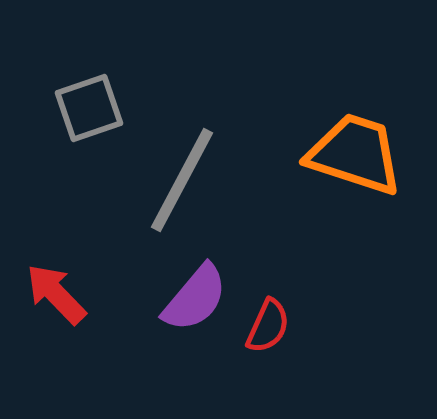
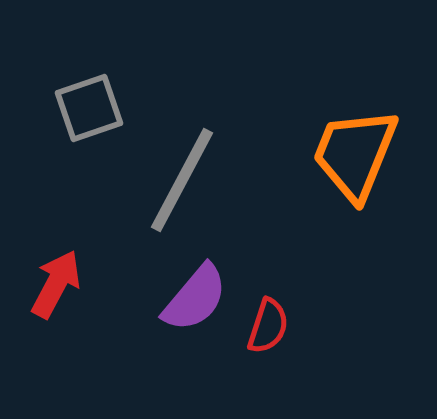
orange trapezoid: rotated 86 degrees counterclockwise
red arrow: moved 10 px up; rotated 72 degrees clockwise
red semicircle: rotated 6 degrees counterclockwise
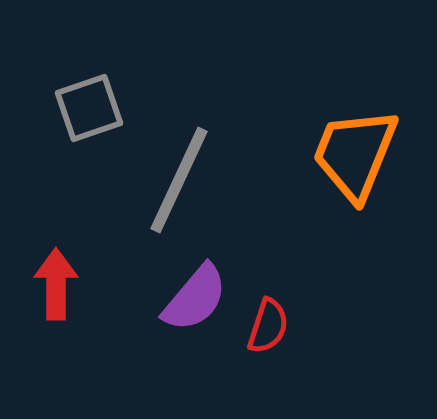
gray line: moved 3 px left; rotated 3 degrees counterclockwise
red arrow: rotated 28 degrees counterclockwise
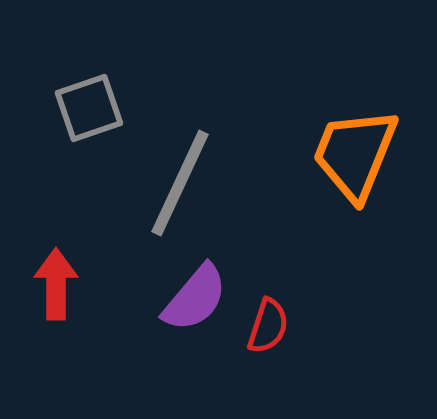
gray line: moved 1 px right, 3 px down
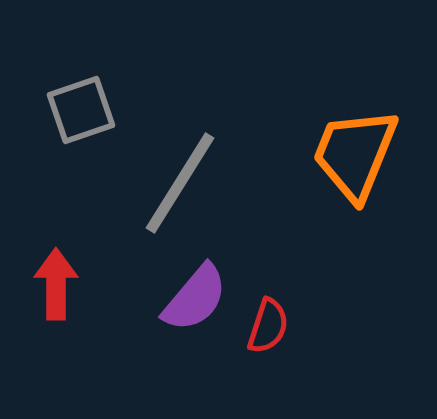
gray square: moved 8 px left, 2 px down
gray line: rotated 7 degrees clockwise
